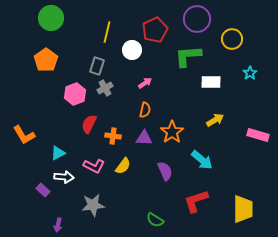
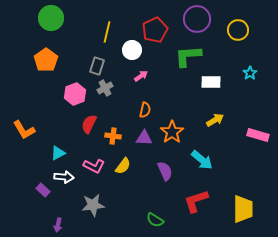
yellow circle: moved 6 px right, 9 px up
pink arrow: moved 4 px left, 7 px up
orange L-shape: moved 5 px up
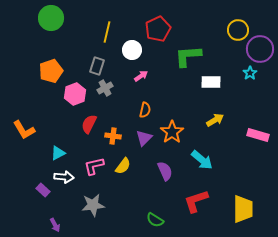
purple circle: moved 63 px right, 30 px down
red pentagon: moved 3 px right, 1 px up
orange pentagon: moved 5 px right, 11 px down; rotated 15 degrees clockwise
purple triangle: rotated 48 degrees counterclockwise
pink L-shape: rotated 140 degrees clockwise
purple arrow: moved 3 px left; rotated 40 degrees counterclockwise
